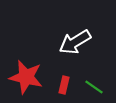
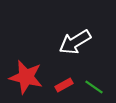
red rectangle: rotated 48 degrees clockwise
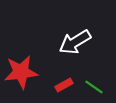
red star: moved 5 px left, 5 px up; rotated 20 degrees counterclockwise
